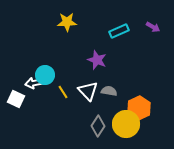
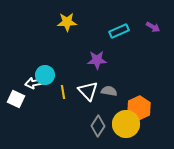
purple star: rotated 24 degrees counterclockwise
yellow line: rotated 24 degrees clockwise
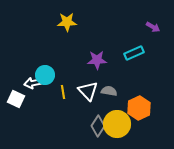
cyan rectangle: moved 15 px right, 22 px down
white arrow: moved 1 px left
yellow circle: moved 9 px left
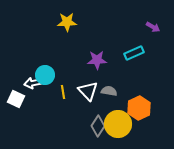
yellow circle: moved 1 px right
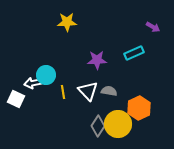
cyan circle: moved 1 px right
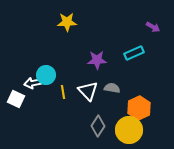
gray semicircle: moved 3 px right, 3 px up
yellow circle: moved 11 px right, 6 px down
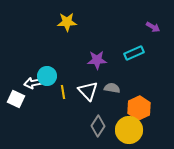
cyan circle: moved 1 px right, 1 px down
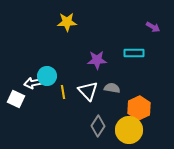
cyan rectangle: rotated 24 degrees clockwise
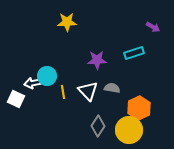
cyan rectangle: rotated 18 degrees counterclockwise
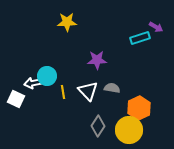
purple arrow: moved 3 px right
cyan rectangle: moved 6 px right, 15 px up
